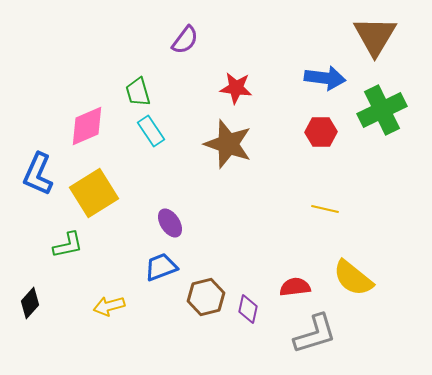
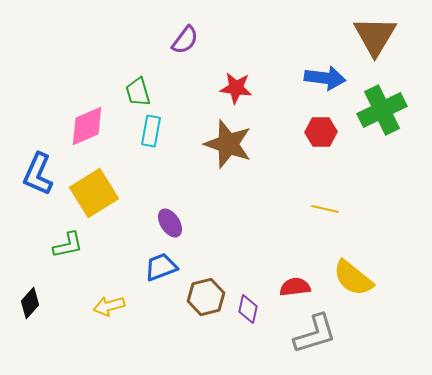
cyan rectangle: rotated 44 degrees clockwise
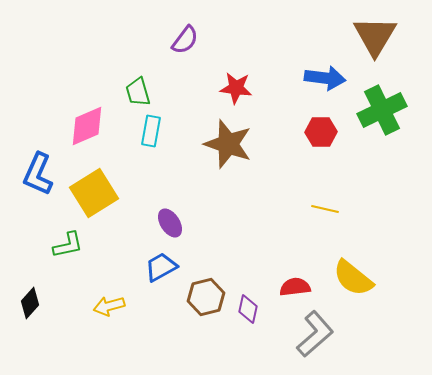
blue trapezoid: rotated 8 degrees counterclockwise
gray L-shape: rotated 24 degrees counterclockwise
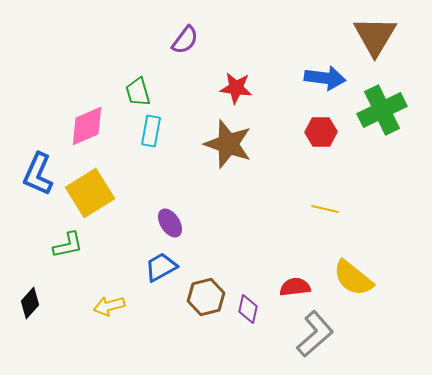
yellow square: moved 4 px left
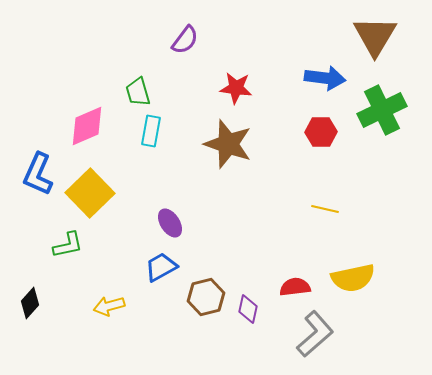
yellow square: rotated 12 degrees counterclockwise
yellow semicircle: rotated 51 degrees counterclockwise
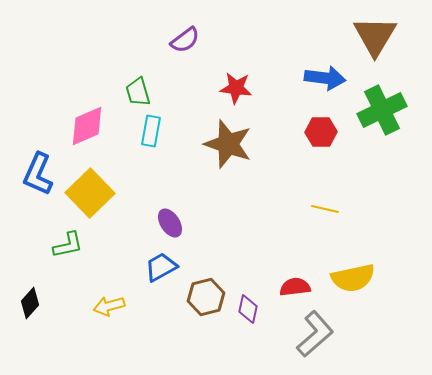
purple semicircle: rotated 16 degrees clockwise
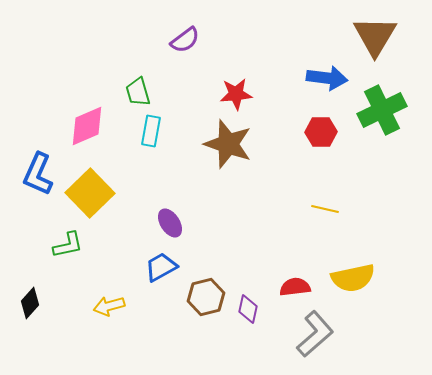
blue arrow: moved 2 px right
red star: moved 6 px down; rotated 12 degrees counterclockwise
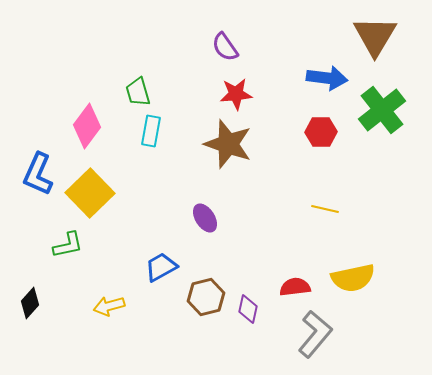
purple semicircle: moved 40 px right, 7 px down; rotated 92 degrees clockwise
green cross: rotated 12 degrees counterclockwise
pink diamond: rotated 30 degrees counterclockwise
purple ellipse: moved 35 px right, 5 px up
gray L-shape: rotated 9 degrees counterclockwise
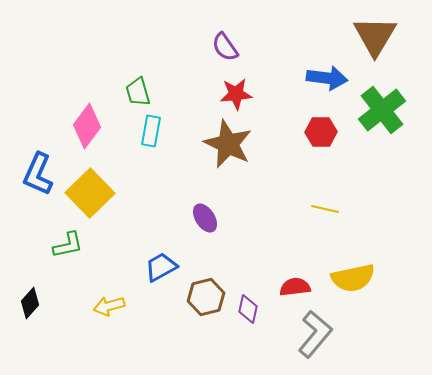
brown star: rotated 6 degrees clockwise
